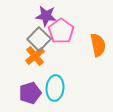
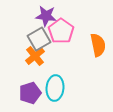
gray square: rotated 15 degrees clockwise
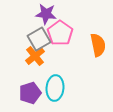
purple star: moved 2 px up
pink pentagon: moved 1 px left, 2 px down
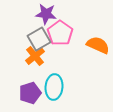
orange semicircle: rotated 55 degrees counterclockwise
cyan ellipse: moved 1 px left, 1 px up
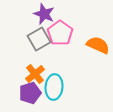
purple star: moved 2 px left; rotated 15 degrees clockwise
orange cross: moved 18 px down
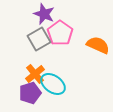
cyan ellipse: moved 1 px left, 3 px up; rotated 60 degrees counterclockwise
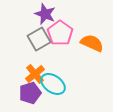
purple star: moved 1 px right
orange semicircle: moved 6 px left, 2 px up
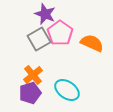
orange cross: moved 2 px left, 1 px down
cyan ellipse: moved 14 px right, 6 px down
